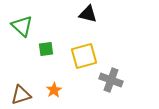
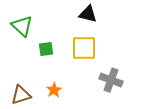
yellow square: moved 8 px up; rotated 16 degrees clockwise
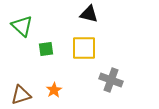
black triangle: moved 1 px right
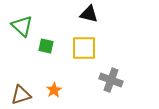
green square: moved 3 px up; rotated 21 degrees clockwise
